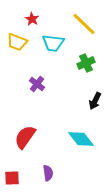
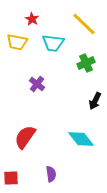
yellow trapezoid: rotated 10 degrees counterclockwise
purple semicircle: moved 3 px right, 1 px down
red square: moved 1 px left
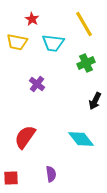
yellow line: rotated 16 degrees clockwise
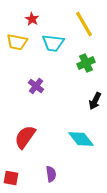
purple cross: moved 1 px left, 2 px down
red square: rotated 14 degrees clockwise
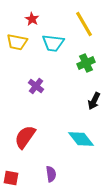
black arrow: moved 1 px left
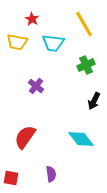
green cross: moved 2 px down
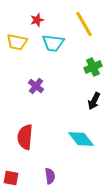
red star: moved 5 px right, 1 px down; rotated 24 degrees clockwise
green cross: moved 7 px right, 2 px down
red semicircle: rotated 30 degrees counterclockwise
purple semicircle: moved 1 px left, 2 px down
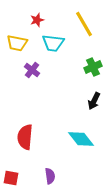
yellow trapezoid: moved 1 px down
purple cross: moved 4 px left, 16 px up
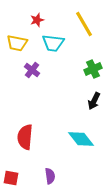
green cross: moved 2 px down
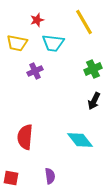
yellow line: moved 2 px up
purple cross: moved 3 px right, 1 px down; rotated 28 degrees clockwise
cyan diamond: moved 1 px left, 1 px down
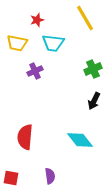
yellow line: moved 1 px right, 4 px up
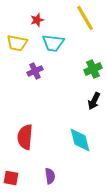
cyan diamond: rotated 24 degrees clockwise
